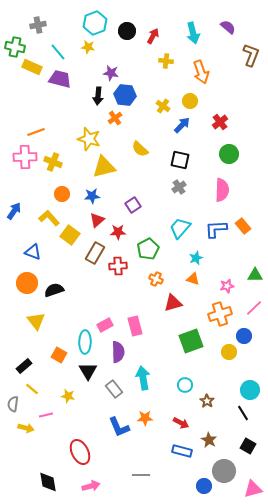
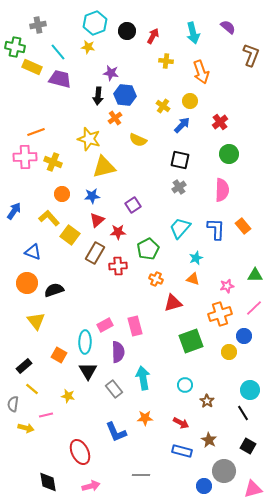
yellow semicircle at (140, 149): moved 2 px left, 9 px up; rotated 18 degrees counterclockwise
blue L-shape at (216, 229): rotated 95 degrees clockwise
blue L-shape at (119, 427): moved 3 px left, 5 px down
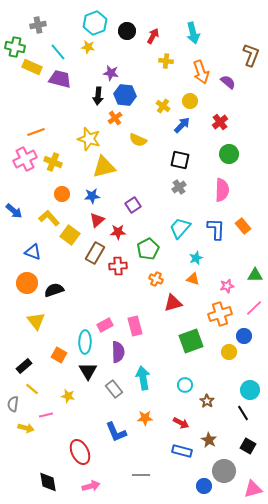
purple semicircle at (228, 27): moved 55 px down
pink cross at (25, 157): moved 2 px down; rotated 25 degrees counterclockwise
blue arrow at (14, 211): rotated 96 degrees clockwise
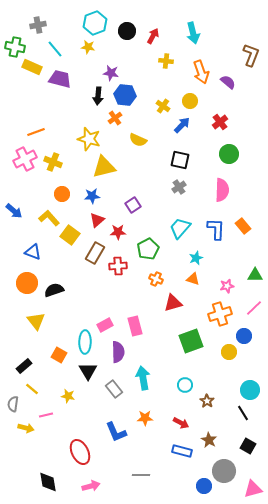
cyan line at (58, 52): moved 3 px left, 3 px up
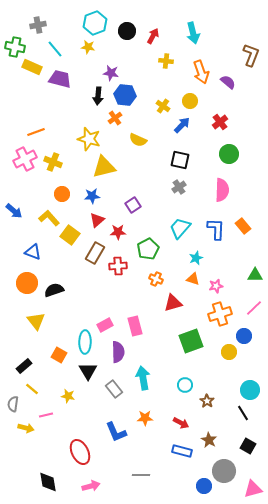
pink star at (227, 286): moved 11 px left
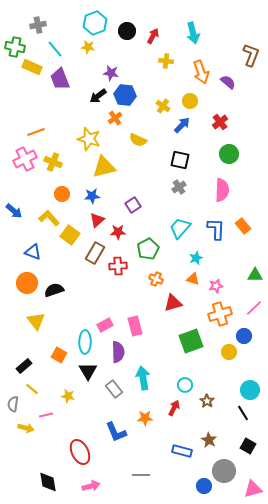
purple trapezoid at (60, 79): rotated 125 degrees counterclockwise
black arrow at (98, 96): rotated 48 degrees clockwise
red arrow at (181, 423): moved 7 px left, 15 px up; rotated 91 degrees counterclockwise
